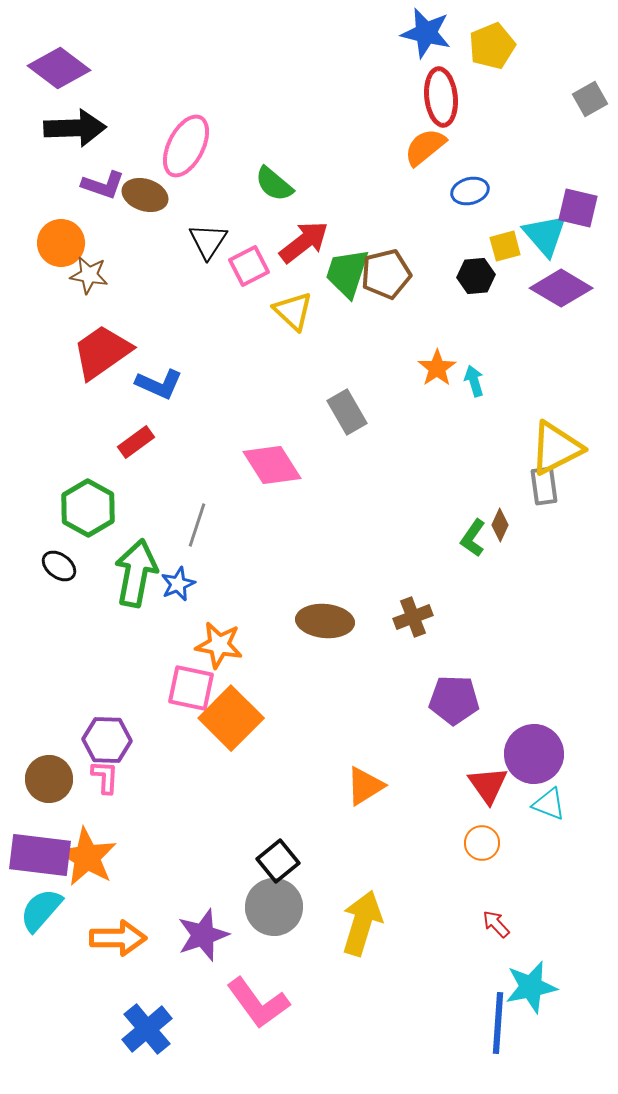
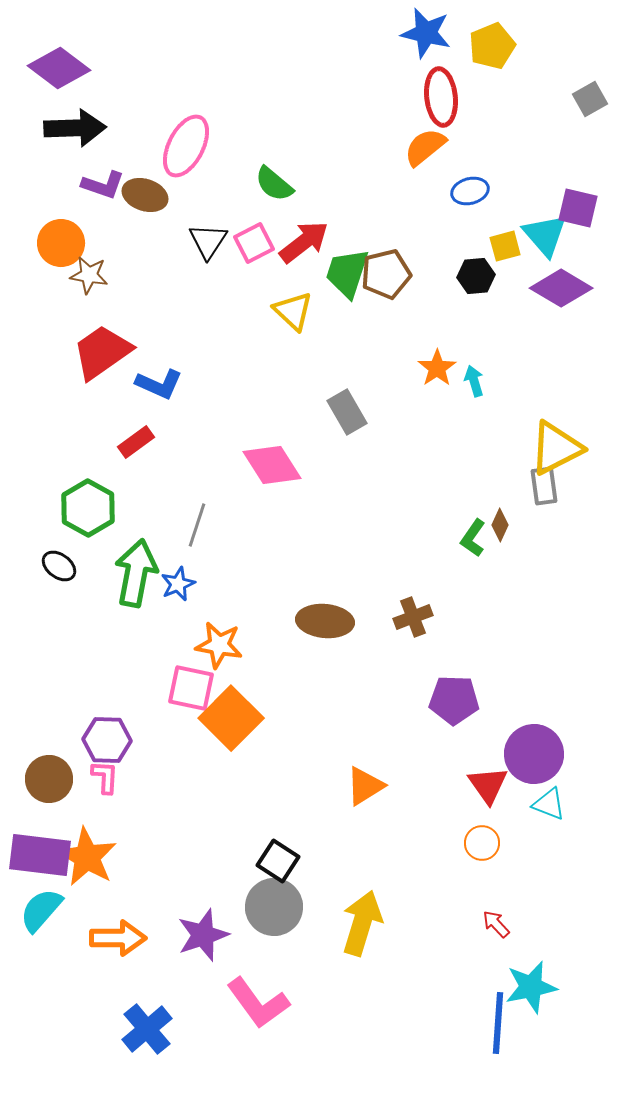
pink square at (249, 266): moved 5 px right, 23 px up
black square at (278, 861): rotated 18 degrees counterclockwise
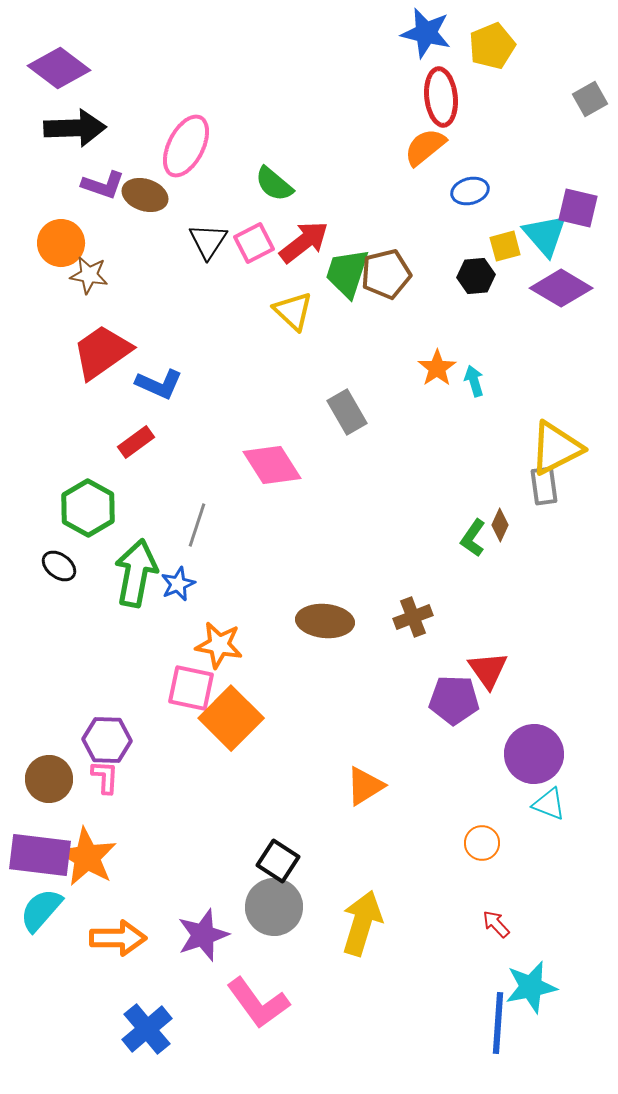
red triangle at (488, 785): moved 115 px up
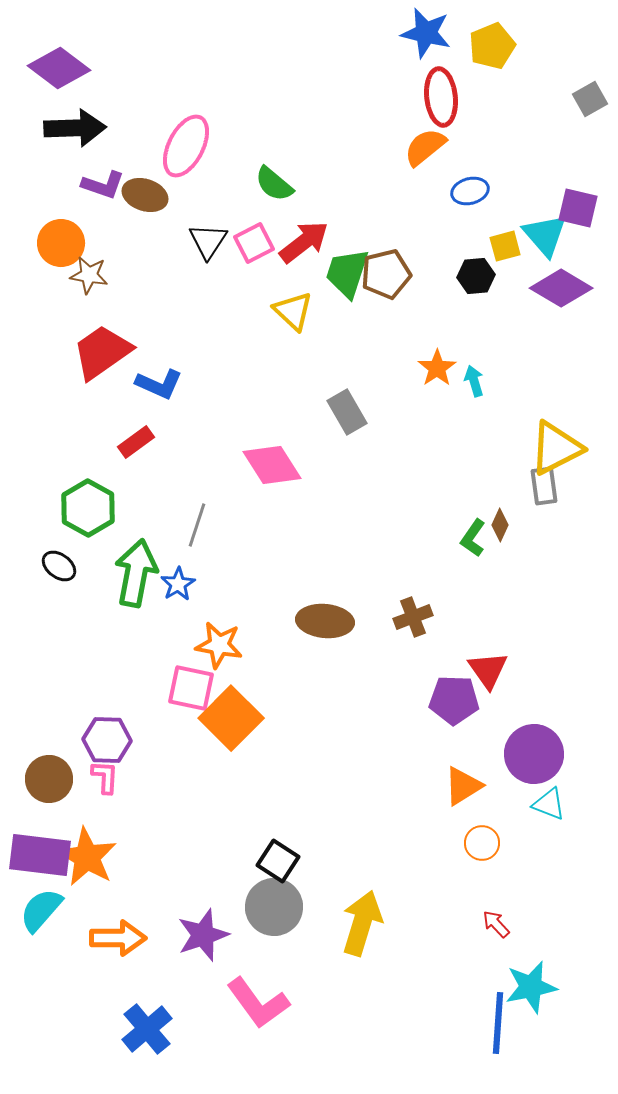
blue star at (178, 584): rotated 8 degrees counterclockwise
orange triangle at (365, 786): moved 98 px right
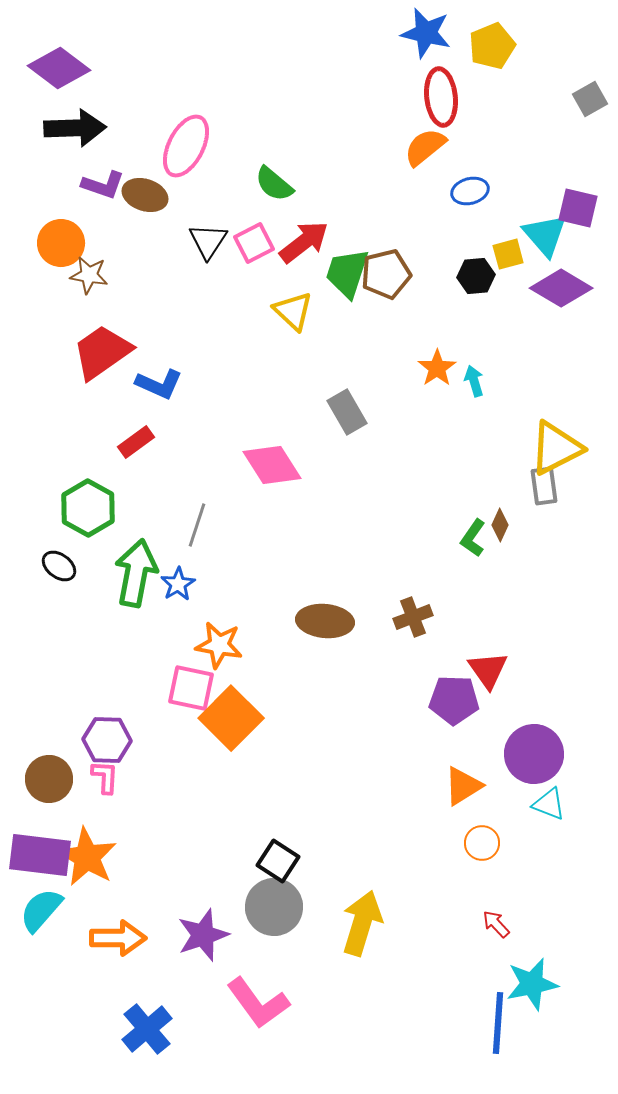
yellow square at (505, 246): moved 3 px right, 8 px down
cyan star at (531, 987): moved 1 px right, 3 px up
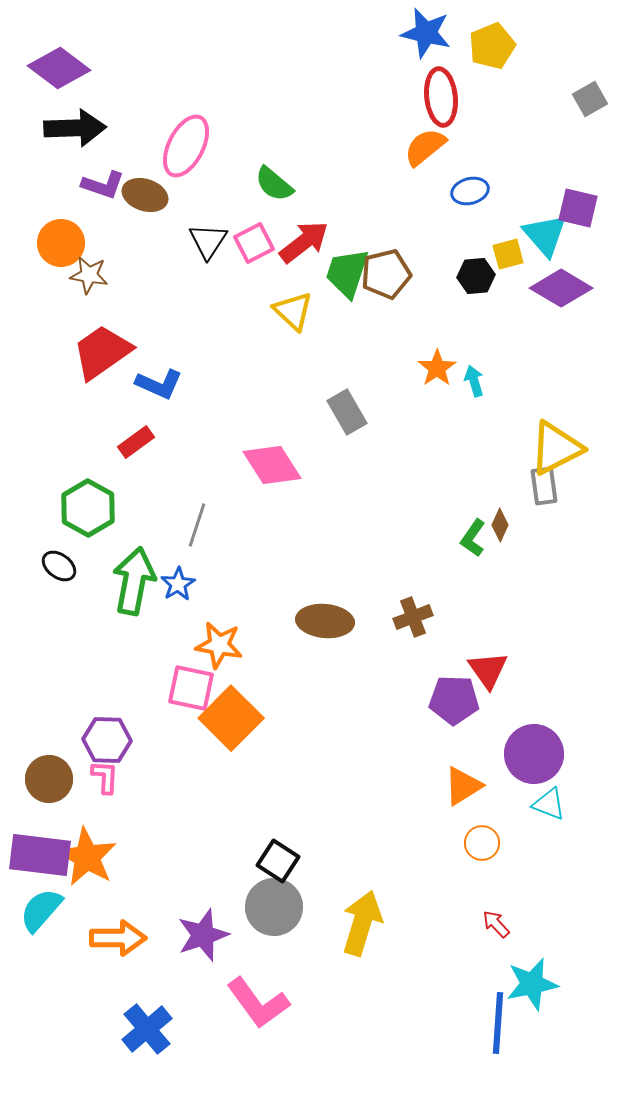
green arrow at (136, 573): moved 2 px left, 8 px down
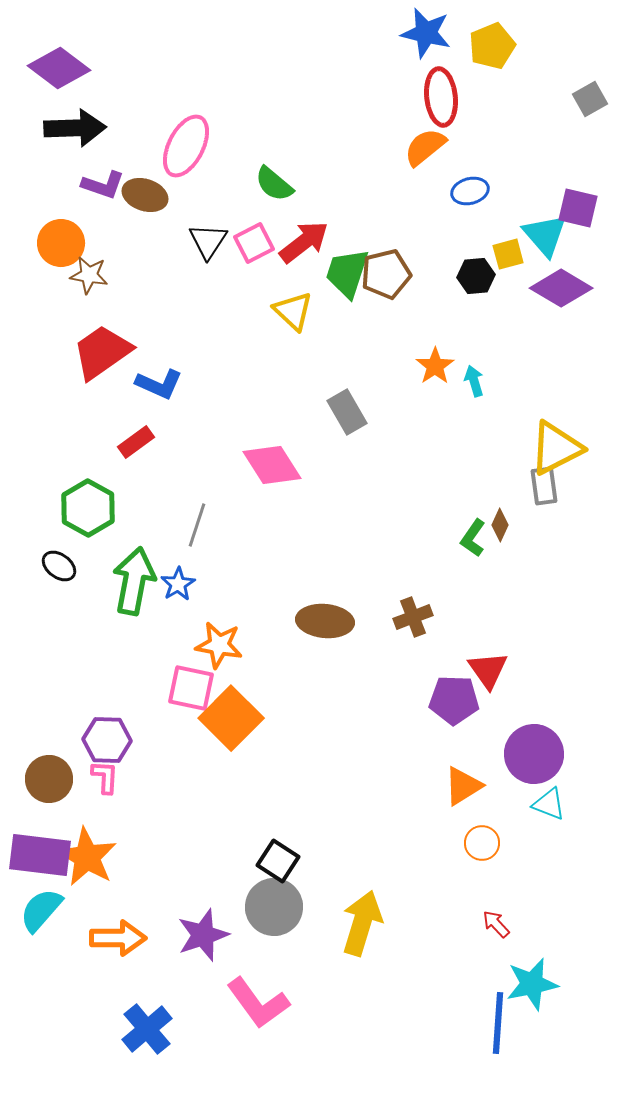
orange star at (437, 368): moved 2 px left, 2 px up
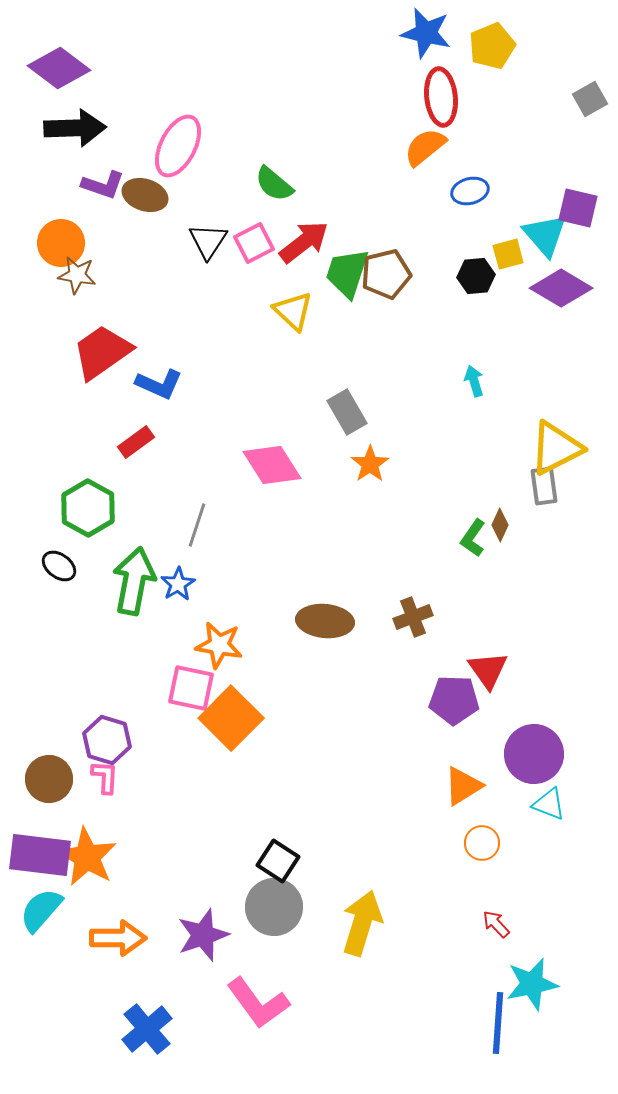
pink ellipse at (186, 146): moved 8 px left
brown star at (89, 275): moved 12 px left
orange star at (435, 366): moved 65 px left, 98 px down
purple hexagon at (107, 740): rotated 15 degrees clockwise
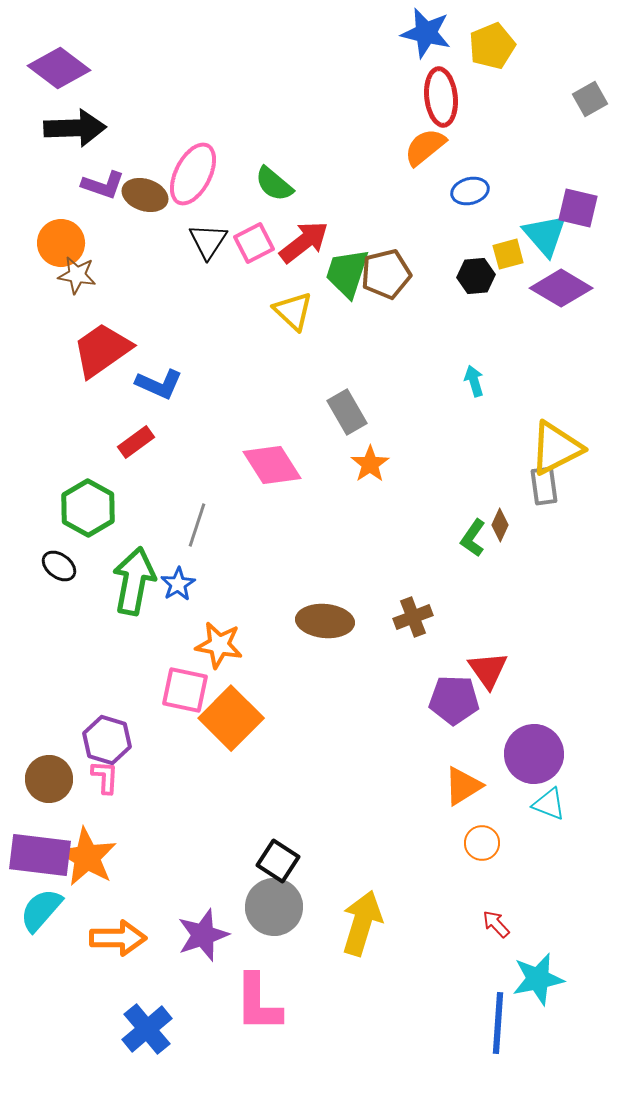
pink ellipse at (178, 146): moved 15 px right, 28 px down
red trapezoid at (102, 352): moved 2 px up
pink square at (191, 688): moved 6 px left, 2 px down
cyan star at (532, 984): moved 6 px right, 5 px up
pink L-shape at (258, 1003): rotated 36 degrees clockwise
